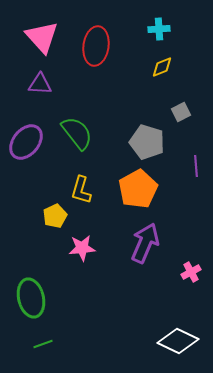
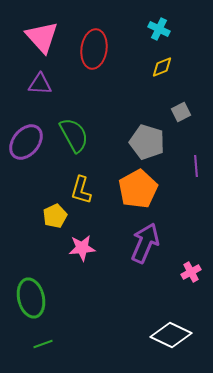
cyan cross: rotated 30 degrees clockwise
red ellipse: moved 2 px left, 3 px down
green semicircle: moved 3 px left, 2 px down; rotated 9 degrees clockwise
white diamond: moved 7 px left, 6 px up
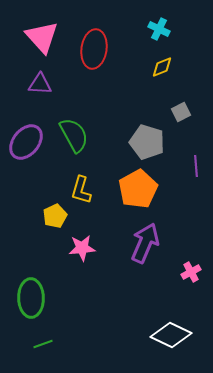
green ellipse: rotated 12 degrees clockwise
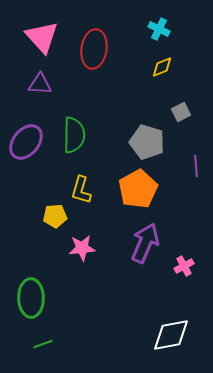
green semicircle: rotated 30 degrees clockwise
yellow pentagon: rotated 20 degrees clockwise
pink cross: moved 7 px left, 6 px up
white diamond: rotated 36 degrees counterclockwise
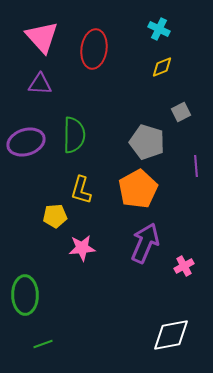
purple ellipse: rotated 33 degrees clockwise
green ellipse: moved 6 px left, 3 px up
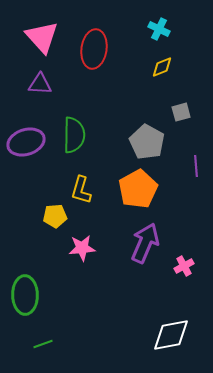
gray square: rotated 12 degrees clockwise
gray pentagon: rotated 12 degrees clockwise
